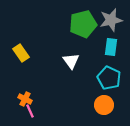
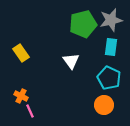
orange cross: moved 4 px left, 3 px up
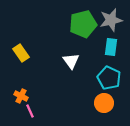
orange circle: moved 2 px up
